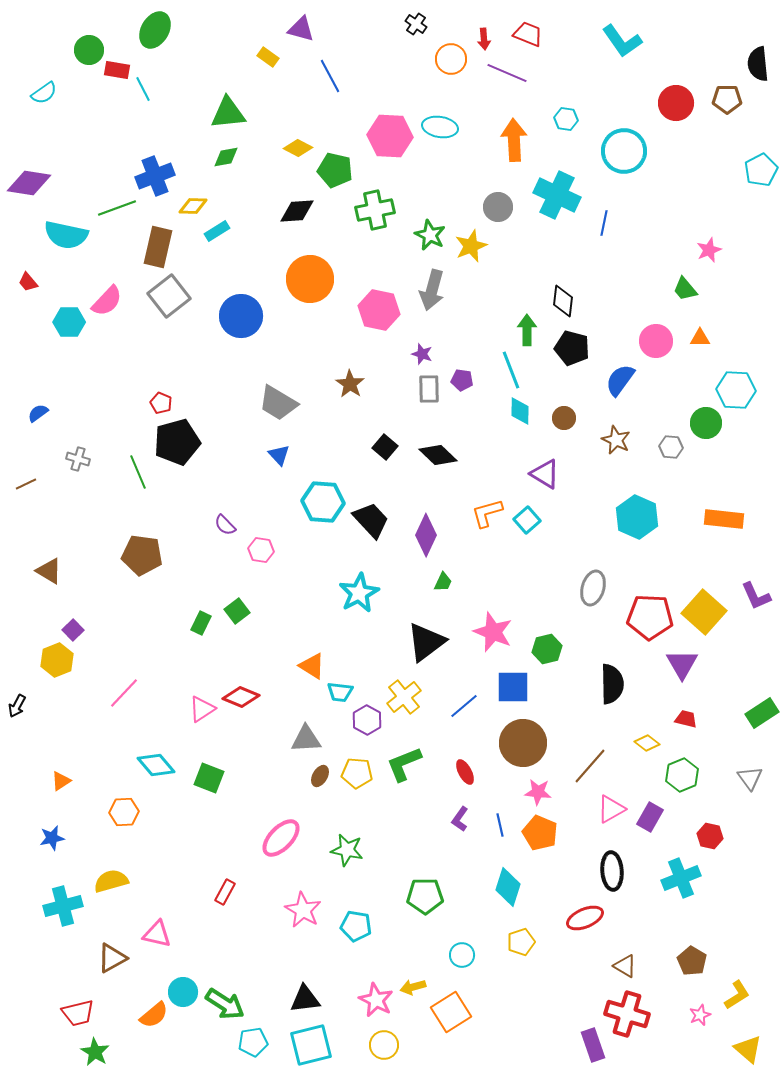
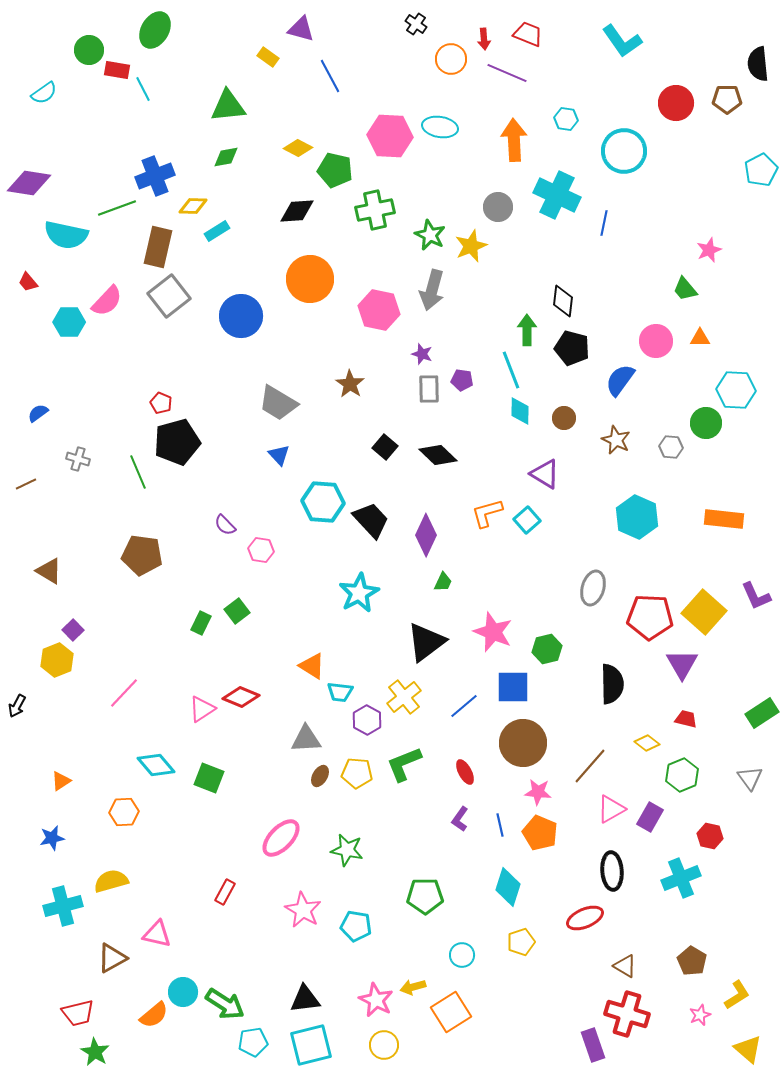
green triangle at (228, 113): moved 7 px up
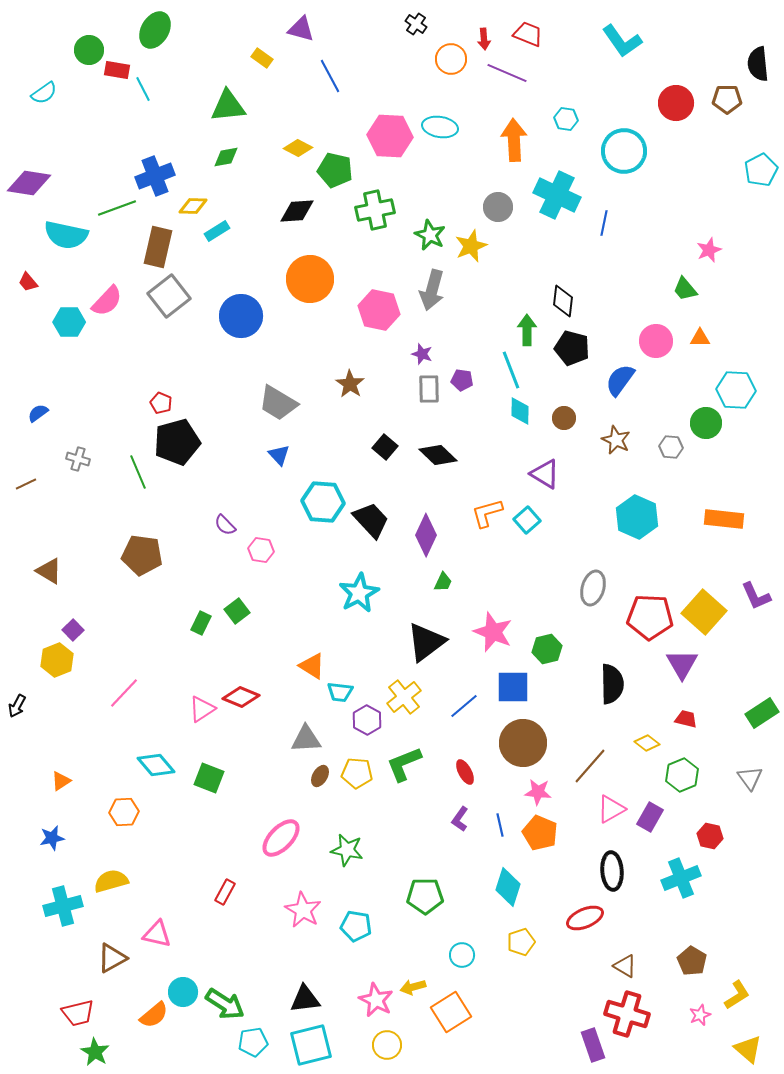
yellow rectangle at (268, 57): moved 6 px left, 1 px down
yellow circle at (384, 1045): moved 3 px right
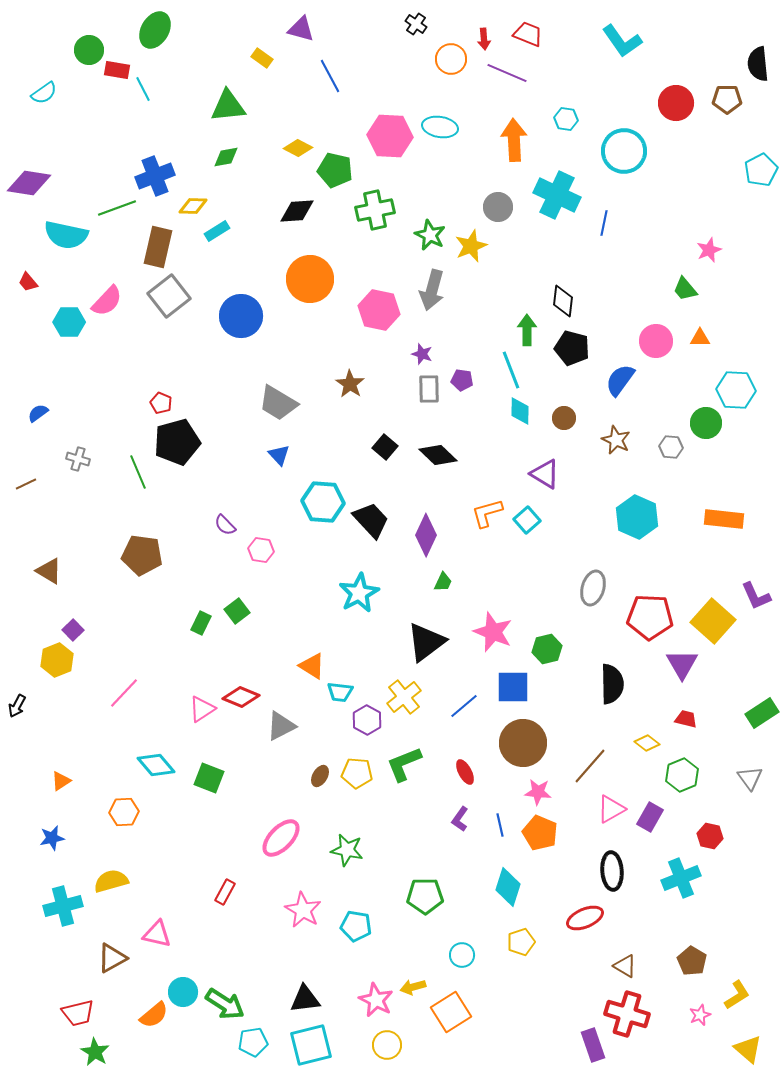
yellow square at (704, 612): moved 9 px right, 9 px down
gray triangle at (306, 739): moved 25 px left, 13 px up; rotated 24 degrees counterclockwise
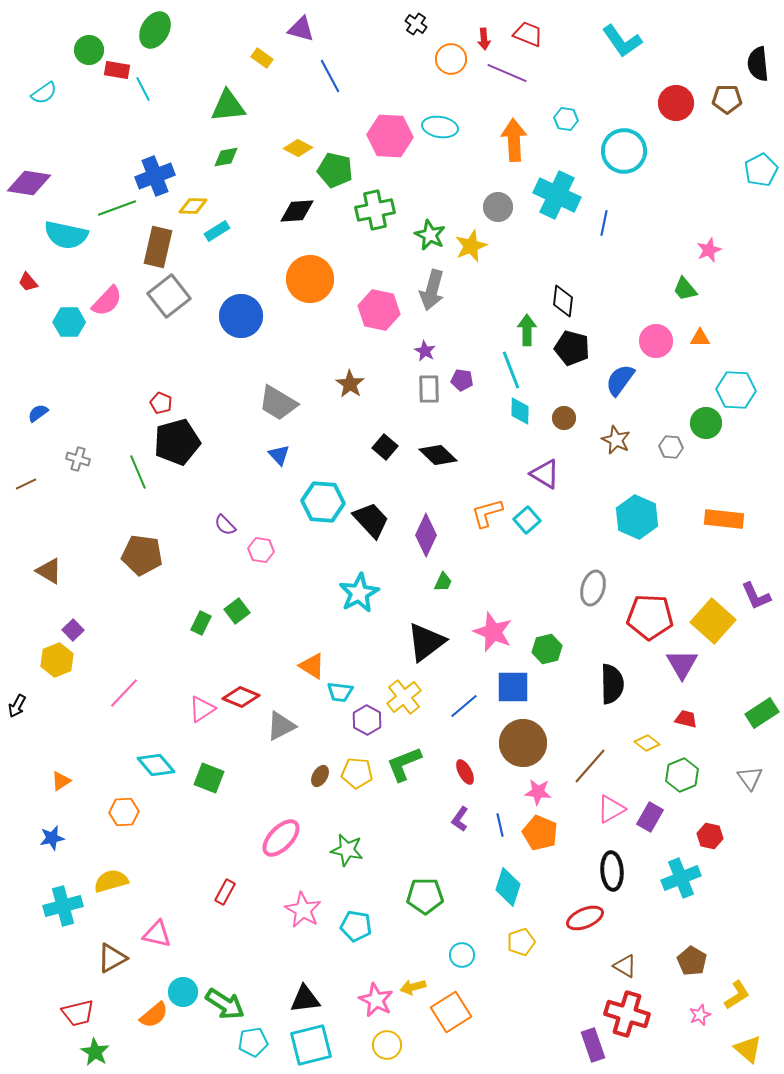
purple star at (422, 354): moved 3 px right, 3 px up; rotated 10 degrees clockwise
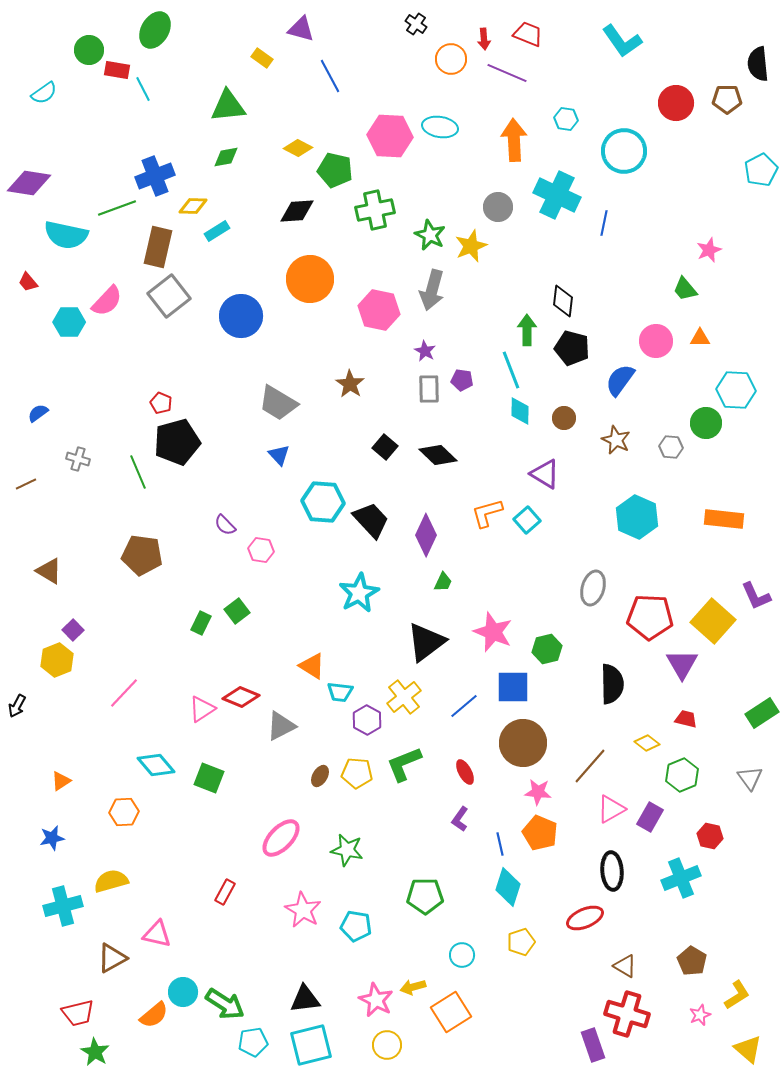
blue line at (500, 825): moved 19 px down
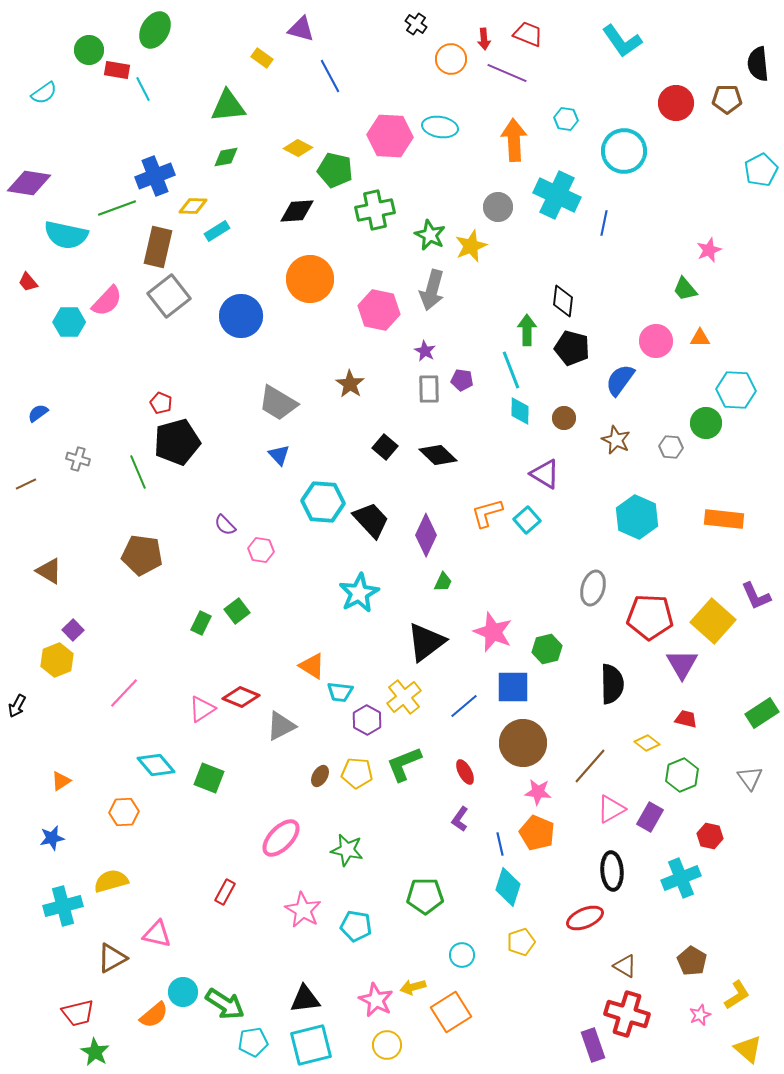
orange pentagon at (540, 833): moved 3 px left
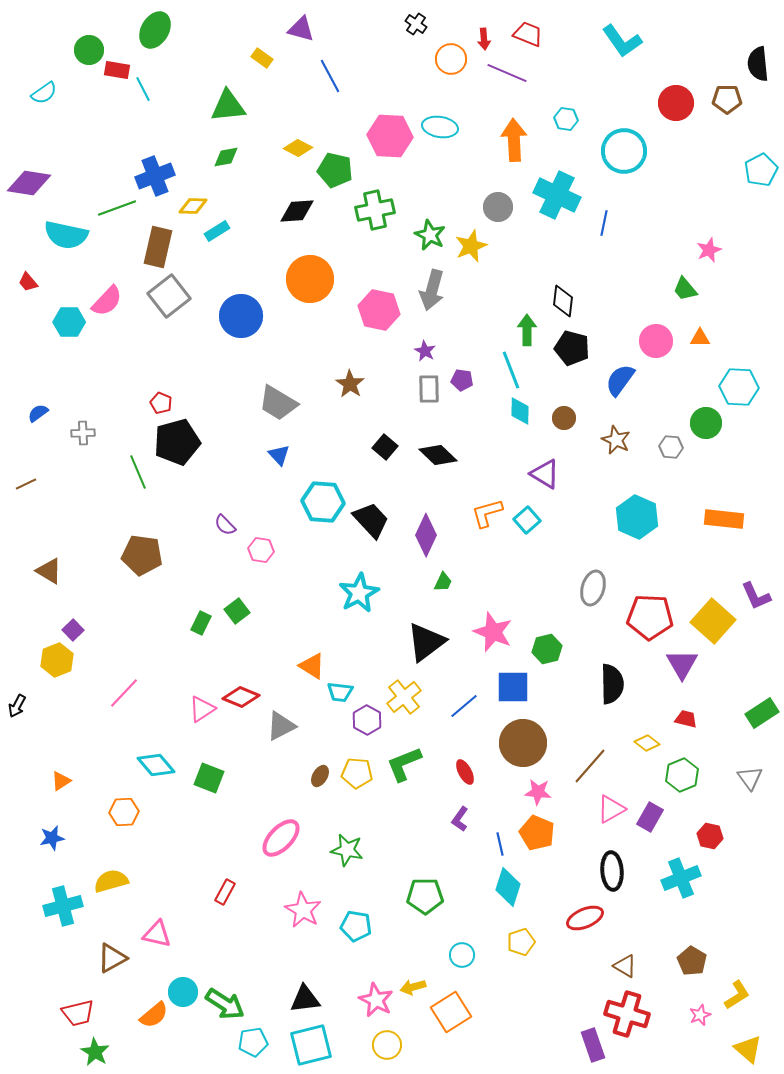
cyan hexagon at (736, 390): moved 3 px right, 3 px up
gray cross at (78, 459): moved 5 px right, 26 px up; rotated 20 degrees counterclockwise
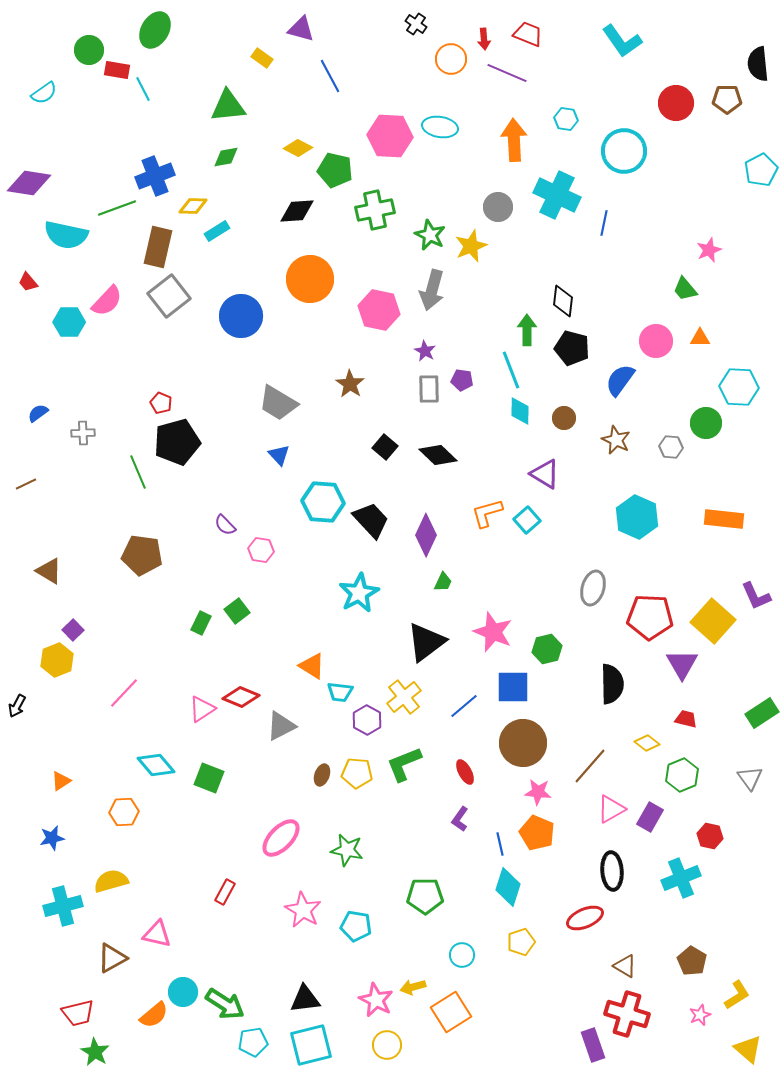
brown ellipse at (320, 776): moved 2 px right, 1 px up; rotated 10 degrees counterclockwise
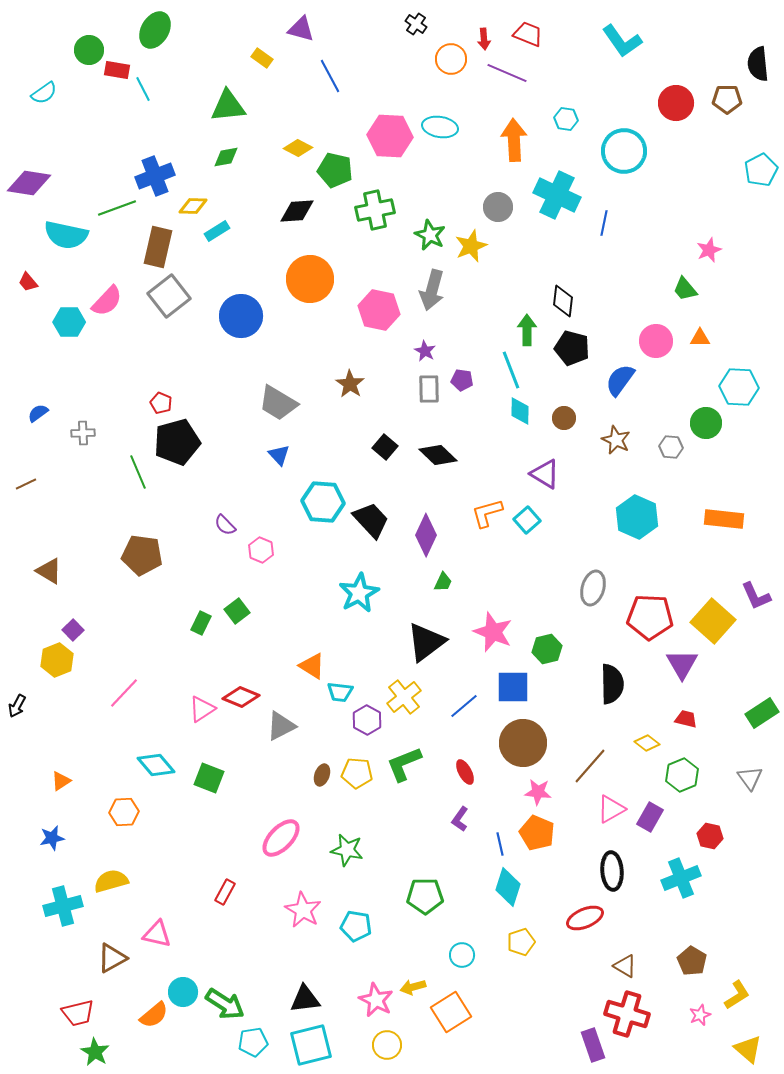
pink hexagon at (261, 550): rotated 15 degrees clockwise
